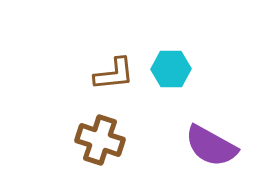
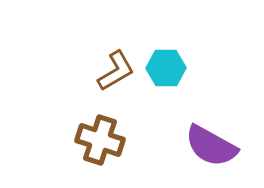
cyan hexagon: moved 5 px left, 1 px up
brown L-shape: moved 2 px right, 3 px up; rotated 24 degrees counterclockwise
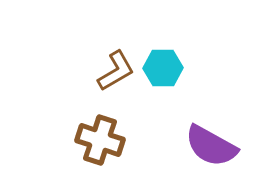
cyan hexagon: moved 3 px left
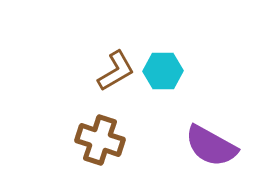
cyan hexagon: moved 3 px down
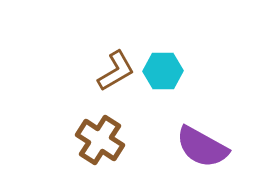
brown cross: rotated 15 degrees clockwise
purple semicircle: moved 9 px left, 1 px down
